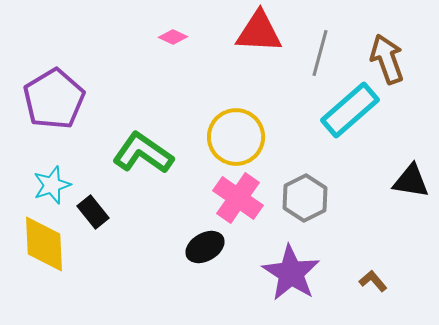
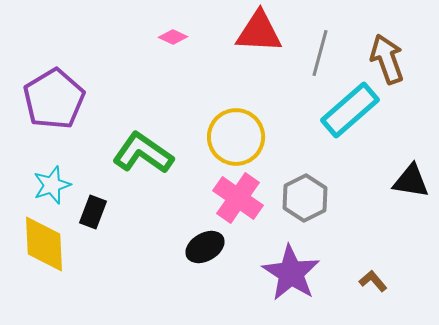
black rectangle: rotated 60 degrees clockwise
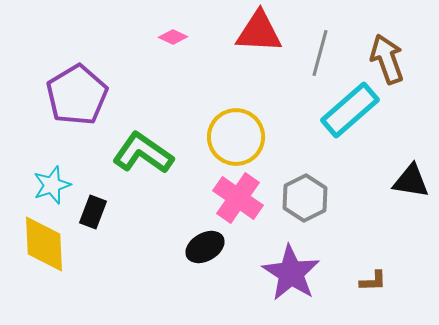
purple pentagon: moved 23 px right, 4 px up
brown L-shape: rotated 128 degrees clockwise
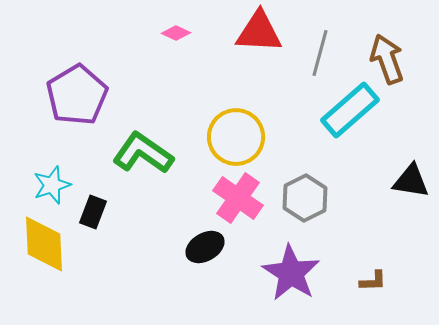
pink diamond: moved 3 px right, 4 px up
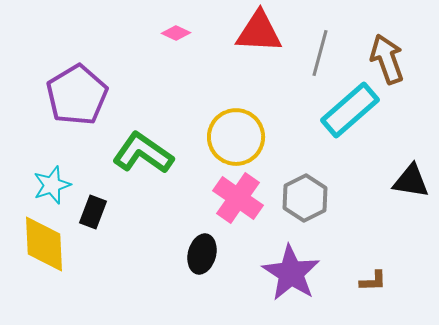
black ellipse: moved 3 px left, 7 px down; rotated 45 degrees counterclockwise
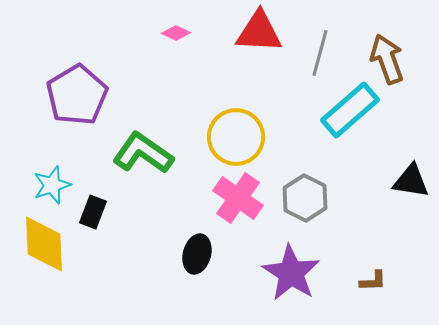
gray hexagon: rotated 6 degrees counterclockwise
black ellipse: moved 5 px left
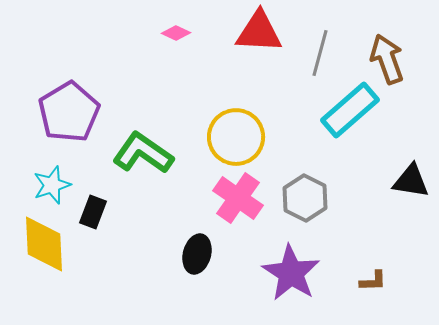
purple pentagon: moved 8 px left, 17 px down
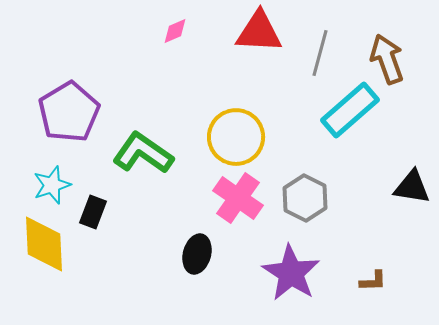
pink diamond: moved 1 px left, 2 px up; rotated 48 degrees counterclockwise
black triangle: moved 1 px right, 6 px down
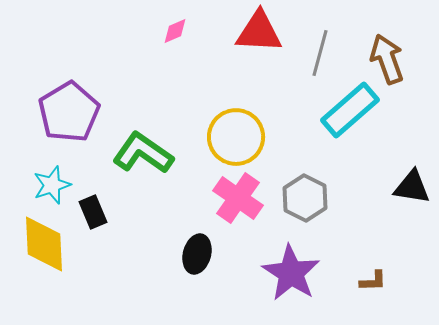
black rectangle: rotated 44 degrees counterclockwise
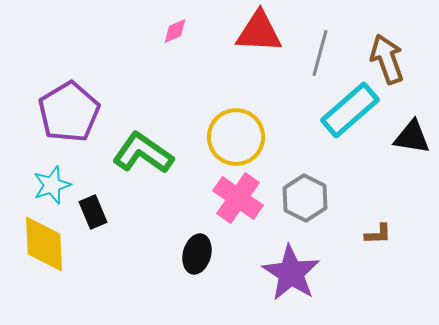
black triangle: moved 50 px up
brown L-shape: moved 5 px right, 47 px up
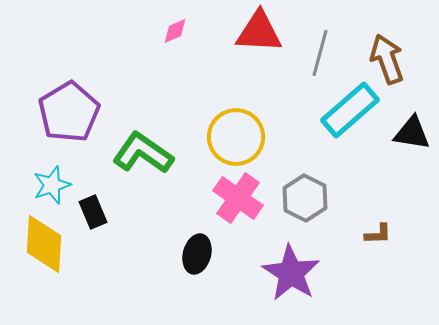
black triangle: moved 4 px up
yellow diamond: rotated 6 degrees clockwise
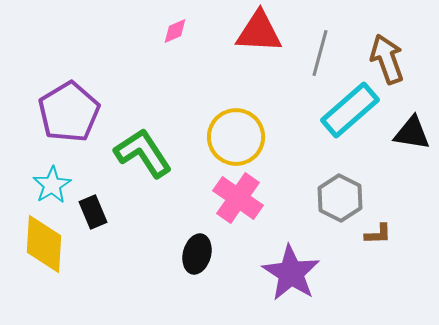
green L-shape: rotated 22 degrees clockwise
cyan star: rotated 12 degrees counterclockwise
gray hexagon: moved 35 px right
